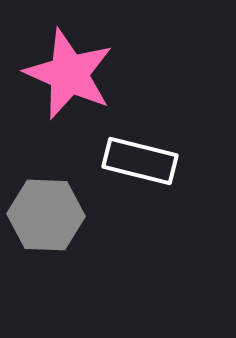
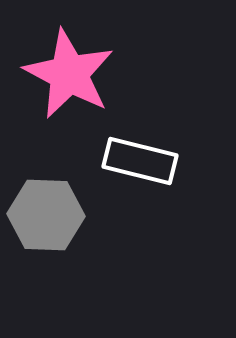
pink star: rotated 4 degrees clockwise
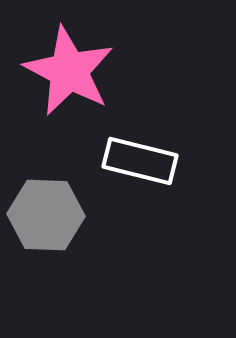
pink star: moved 3 px up
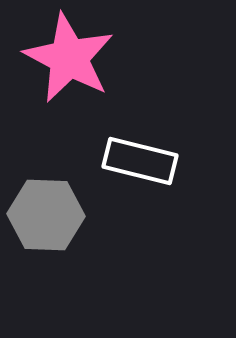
pink star: moved 13 px up
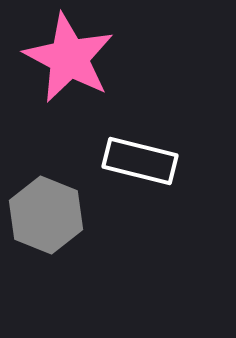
gray hexagon: rotated 20 degrees clockwise
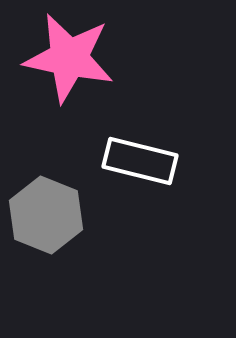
pink star: rotated 16 degrees counterclockwise
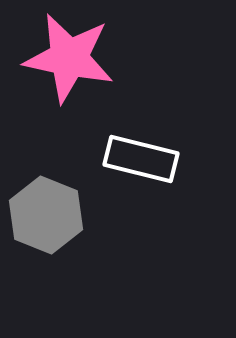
white rectangle: moved 1 px right, 2 px up
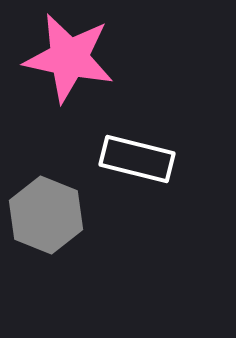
white rectangle: moved 4 px left
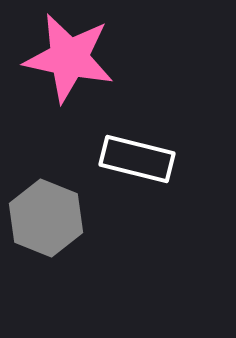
gray hexagon: moved 3 px down
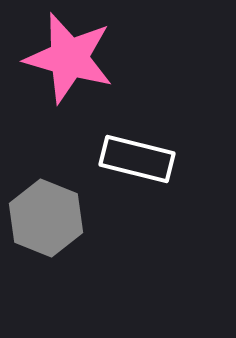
pink star: rotated 4 degrees clockwise
